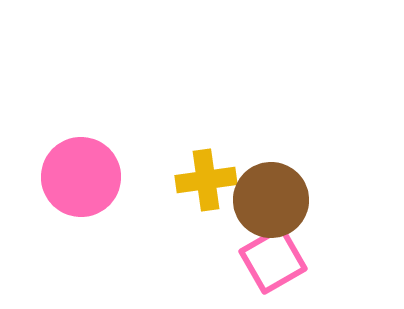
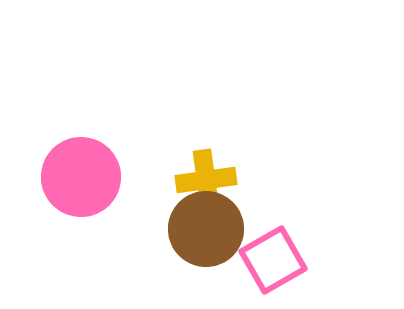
brown circle: moved 65 px left, 29 px down
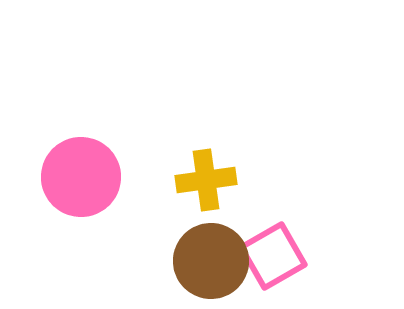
brown circle: moved 5 px right, 32 px down
pink square: moved 4 px up
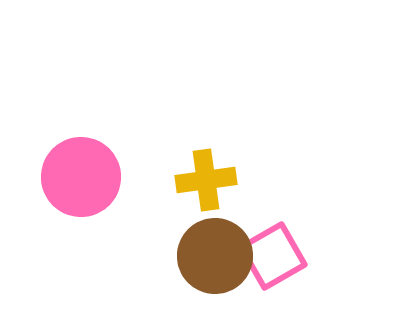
brown circle: moved 4 px right, 5 px up
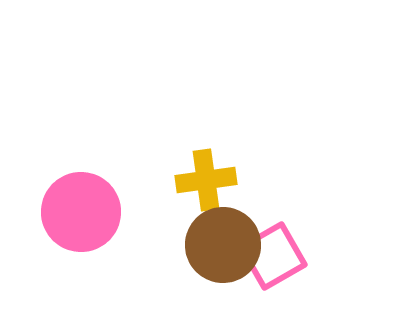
pink circle: moved 35 px down
brown circle: moved 8 px right, 11 px up
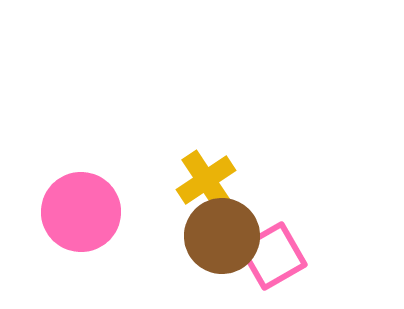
yellow cross: rotated 26 degrees counterclockwise
brown circle: moved 1 px left, 9 px up
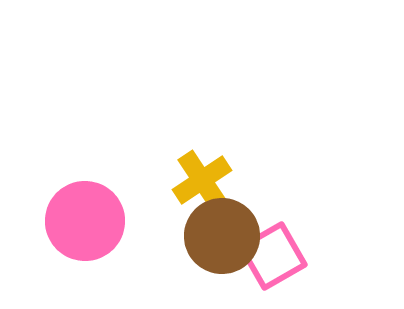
yellow cross: moved 4 px left
pink circle: moved 4 px right, 9 px down
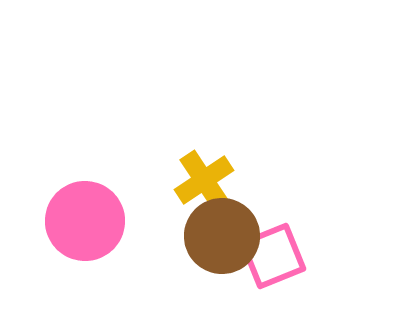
yellow cross: moved 2 px right
pink square: rotated 8 degrees clockwise
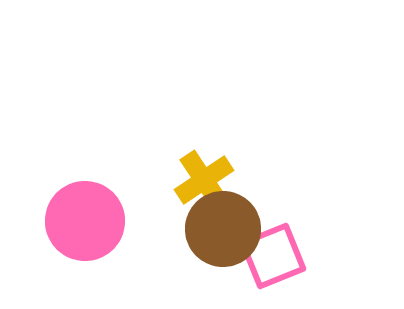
brown circle: moved 1 px right, 7 px up
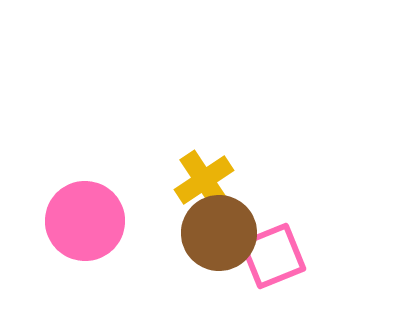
brown circle: moved 4 px left, 4 px down
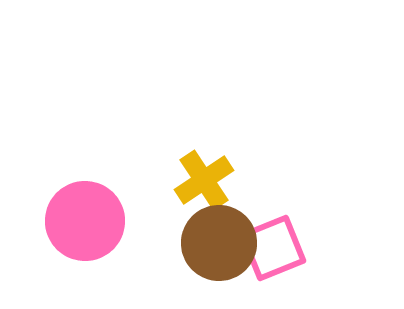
brown circle: moved 10 px down
pink square: moved 8 px up
